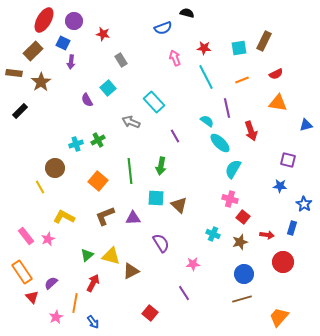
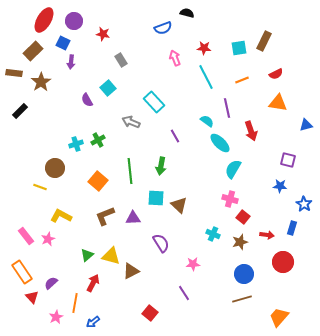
yellow line at (40, 187): rotated 40 degrees counterclockwise
yellow L-shape at (64, 217): moved 3 px left, 1 px up
blue arrow at (93, 322): rotated 88 degrees clockwise
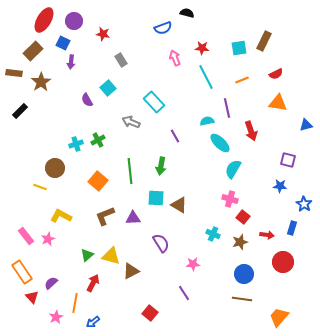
red star at (204, 48): moved 2 px left
cyan semicircle at (207, 121): rotated 48 degrees counterclockwise
brown triangle at (179, 205): rotated 12 degrees counterclockwise
brown line at (242, 299): rotated 24 degrees clockwise
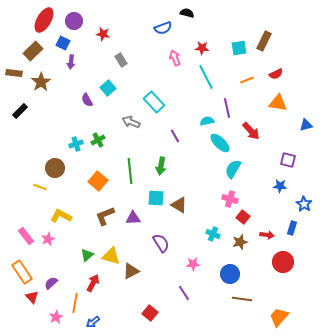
orange line at (242, 80): moved 5 px right
red arrow at (251, 131): rotated 24 degrees counterclockwise
blue circle at (244, 274): moved 14 px left
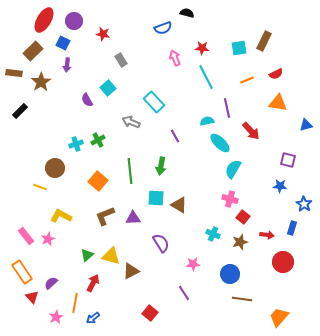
purple arrow at (71, 62): moved 4 px left, 3 px down
blue arrow at (93, 322): moved 4 px up
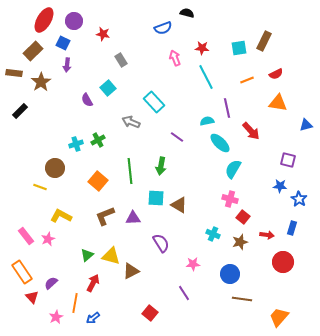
purple line at (175, 136): moved 2 px right, 1 px down; rotated 24 degrees counterclockwise
blue star at (304, 204): moved 5 px left, 5 px up
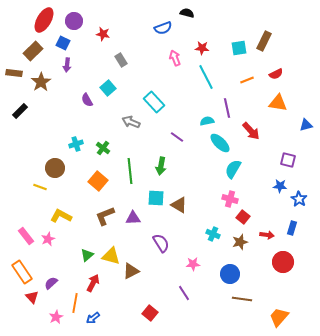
green cross at (98, 140): moved 5 px right, 8 px down; rotated 24 degrees counterclockwise
